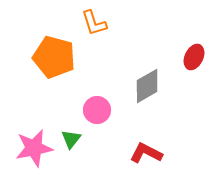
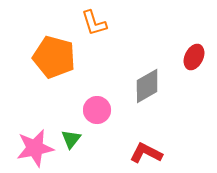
pink star: moved 1 px right
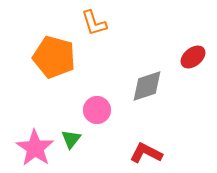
red ellipse: moved 1 px left; rotated 25 degrees clockwise
gray diamond: rotated 12 degrees clockwise
pink star: rotated 27 degrees counterclockwise
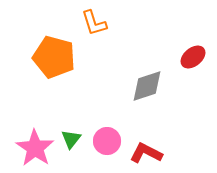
pink circle: moved 10 px right, 31 px down
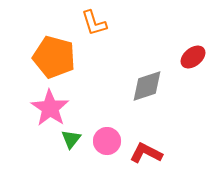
pink star: moved 15 px right, 40 px up
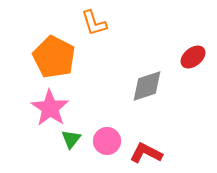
orange pentagon: rotated 12 degrees clockwise
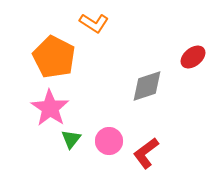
orange L-shape: rotated 40 degrees counterclockwise
pink circle: moved 2 px right
red L-shape: rotated 64 degrees counterclockwise
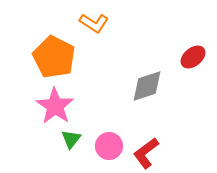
pink star: moved 5 px right, 2 px up
pink circle: moved 5 px down
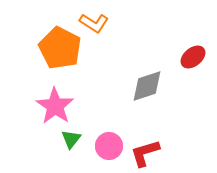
orange pentagon: moved 6 px right, 9 px up
red L-shape: moved 1 px left; rotated 20 degrees clockwise
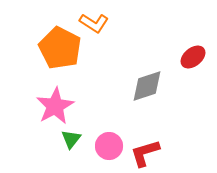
pink star: rotated 9 degrees clockwise
